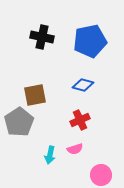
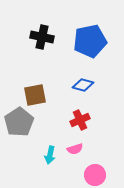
pink circle: moved 6 px left
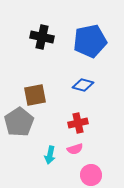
red cross: moved 2 px left, 3 px down; rotated 12 degrees clockwise
pink circle: moved 4 px left
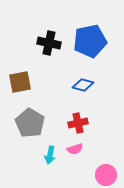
black cross: moved 7 px right, 6 px down
brown square: moved 15 px left, 13 px up
gray pentagon: moved 11 px right, 1 px down; rotated 8 degrees counterclockwise
pink circle: moved 15 px right
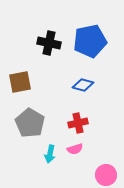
cyan arrow: moved 1 px up
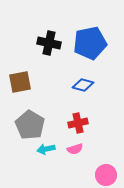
blue pentagon: moved 2 px down
gray pentagon: moved 2 px down
cyan arrow: moved 4 px left, 5 px up; rotated 66 degrees clockwise
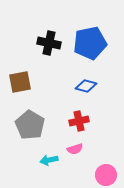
blue diamond: moved 3 px right, 1 px down
red cross: moved 1 px right, 2 px up
cyan arrow: moved 3 px right, 11 px down
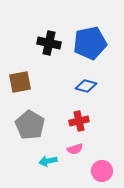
cyan arrow: moved 1 px left, 1 px down
pink circle: moved 4 px left, 4 px up
